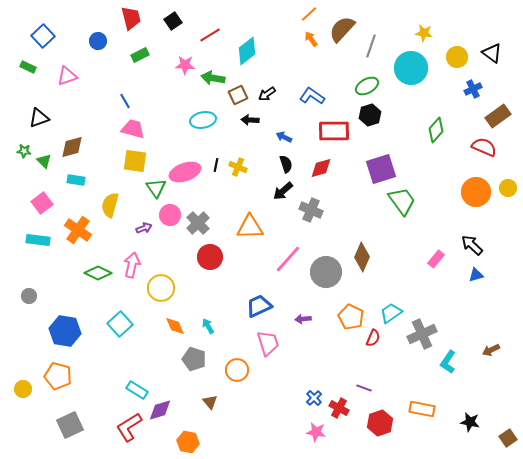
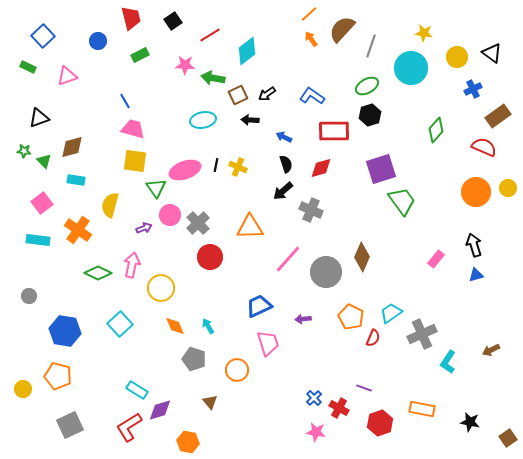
pink ellipse at (185, 172): moved 2 px up
black arrow at (472, 245): moved 2 px right; rotated 30 degrees clockwise
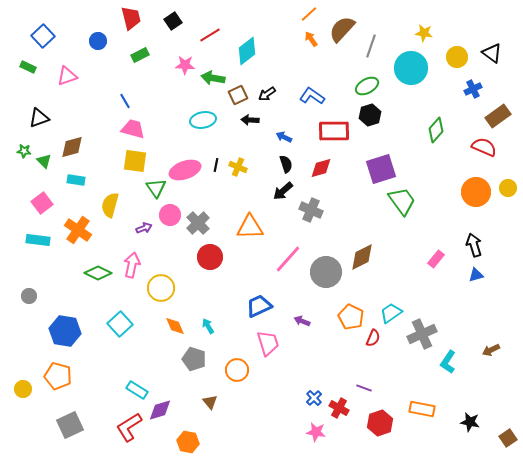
brown diamond at (362, 257): rotated 40 degrees clockwise
purple arrow at (303, 319): moved 1 px left, 2 px down; rotated 28 degrees clockwise
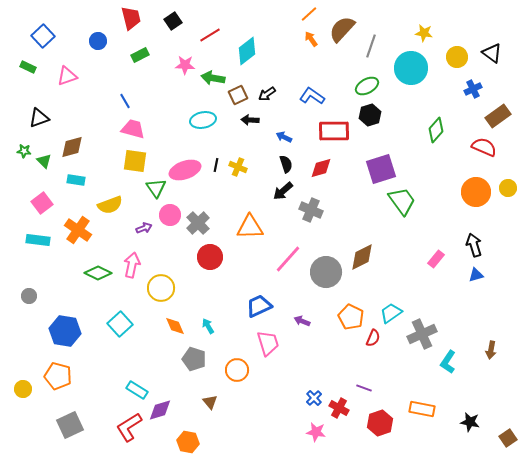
yellow semicircle at (110, 205): rotated 125 degrees counterclockwise
brown arrow at (491, 350): rotated 54 degrees counterclockwise
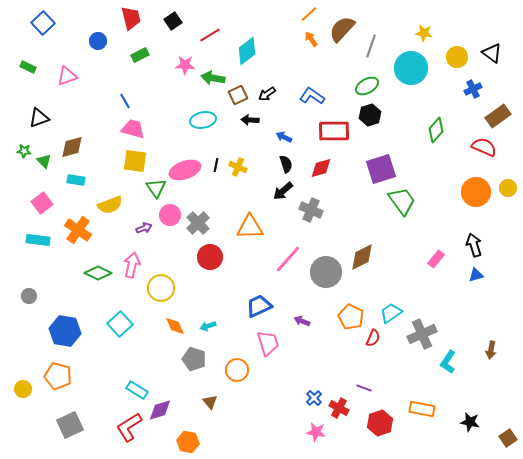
blue square at (43, 36): moved 13 px up
cyan arrow at (208, 326): rotated 77 degrees counterclockwise
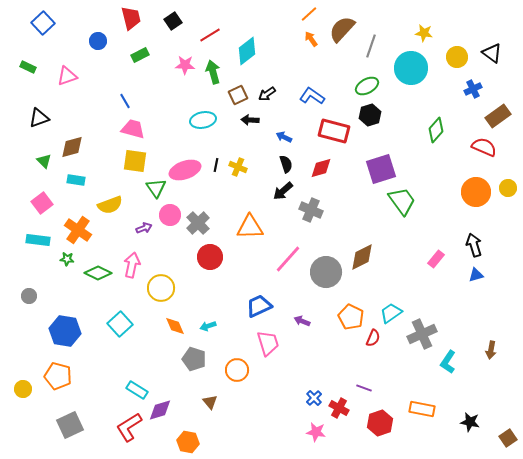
green arrow at (213, 78): moved 6 px up; rotated 65 degrees clockwise
red rectangle at (334, 131): rotated 16 degrees clockwise
green star at (24, 151): moved 43 px right, 108 px down
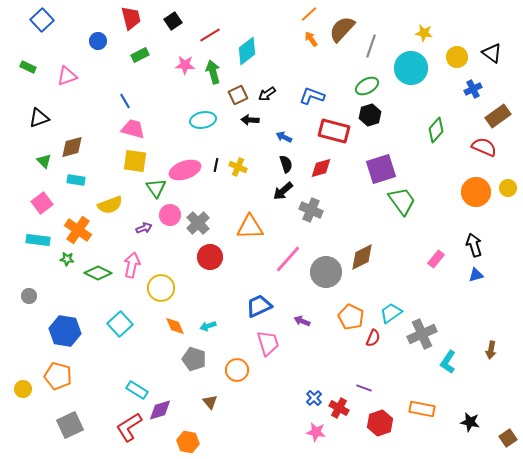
blue square at (43, 23): moved 1 px left, 3 px up
blue L-shape at (312, 96): rotated 15 degrees counterclockwise
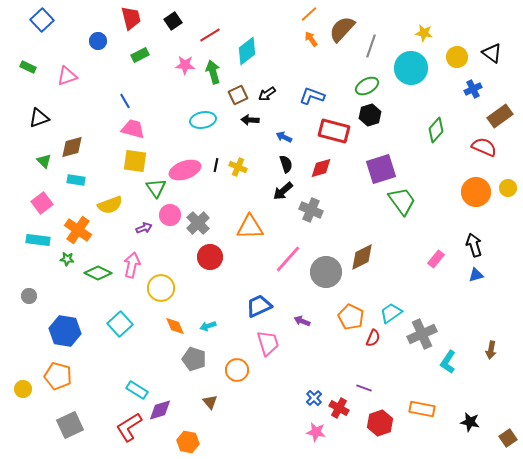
brown rectangle at (498, 116): moved 2 px right
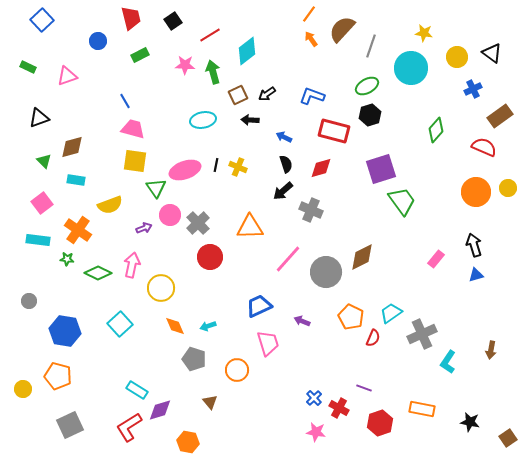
orange line at (309, 14): rotated 12 degrees counterclockwise
gray circle at (29, 296): moved 5 px down
